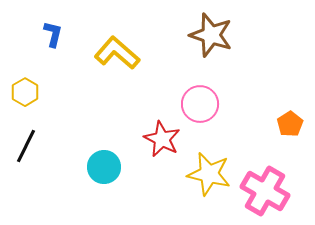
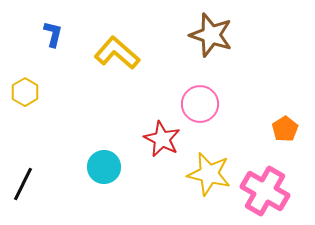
orange pentagon: moved 5 px left, 5 px down
black line: moved 3 px left, 38 px down
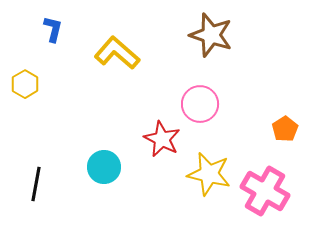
blue L-shape: moved 5 px up
yellow hexagon: moved 8 px up
black line: moved 13 px right; rotated 16 degrees counterclockwise
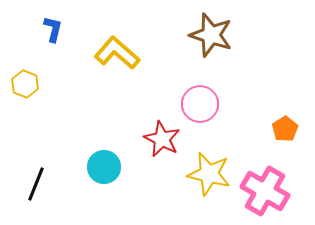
yellow hexagon: rotated 8 degrees counterclockwise
black line: rotated 12 degrees clockwise
